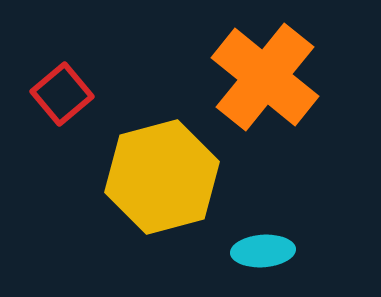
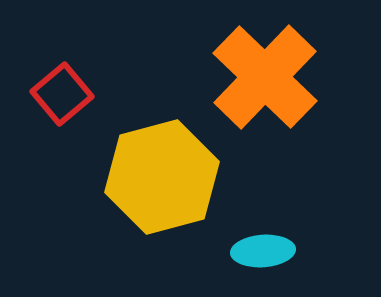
orange cross: rotated 5 degrees clockwise
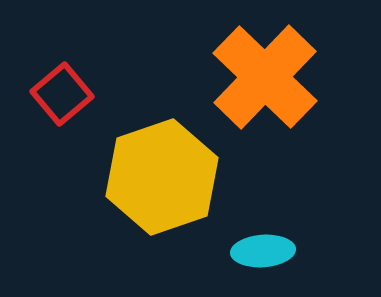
yellow hexagon: rotated 4 degrees counterclockwise
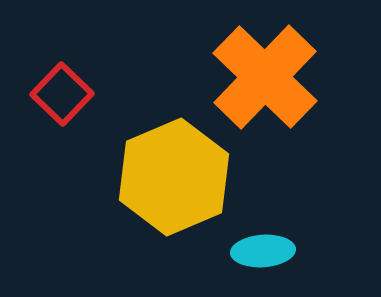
red square: rotated 6 degrees counterclockwise
yellow hexagon: moved 12 px right; rotated 4 degrees counterclockwise
